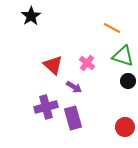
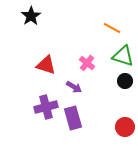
red triangle: moved 7 px left; rotated 25 degrees counterclockwise
black circle: moved 3 px left
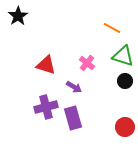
black star: moved 13 px left
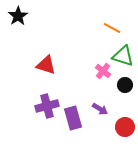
pink cross: moved 16 px right, 8 px down
black circle: moved 4 px down
purple arrow: moved 26 px right, 22 px down
purple cross: moved 1 px right, 1 px up
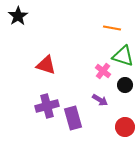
orange line: rotated 18 degrees counterclockwise
purple arrow: moved 9 px up
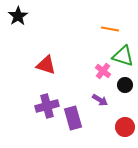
orange line: moved 2 px left, 1 px down
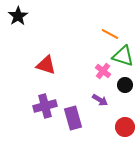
orange line: moved 5 px down; rotated 18 degrees clockwise
purple cross: moved 2 px left
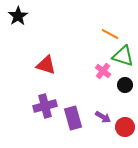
purple arrow: moved 3 px right, 17 px down
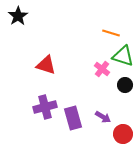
orange line: moved 1 px right, 1 px up; rotated 12 degrees counterclockwise
pink cross: moved 1 px left, 2 px up
purple cross: moved 1 px down
red circle: moved 2 px left, 7 px down
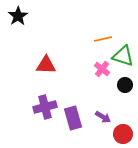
orange line: moved 8 px left, 6 px down; rotated 30 degrees counterclockwise
red triangle: rotated 15 degrees counterclockwise
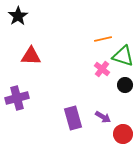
red triangle: moved 15 px left, 9 px up
purple cross: moved 28 px left, 9 px up
